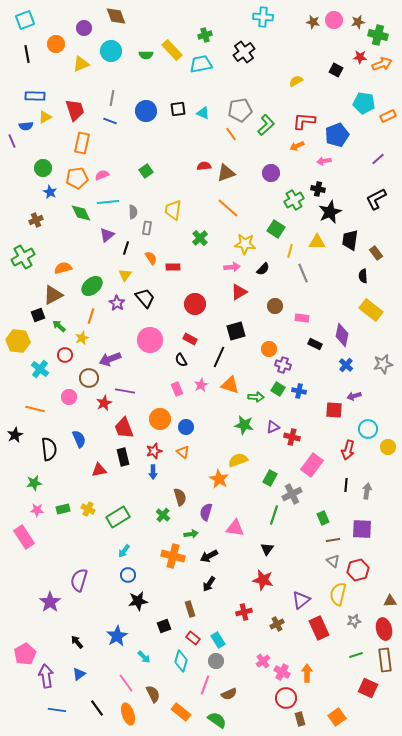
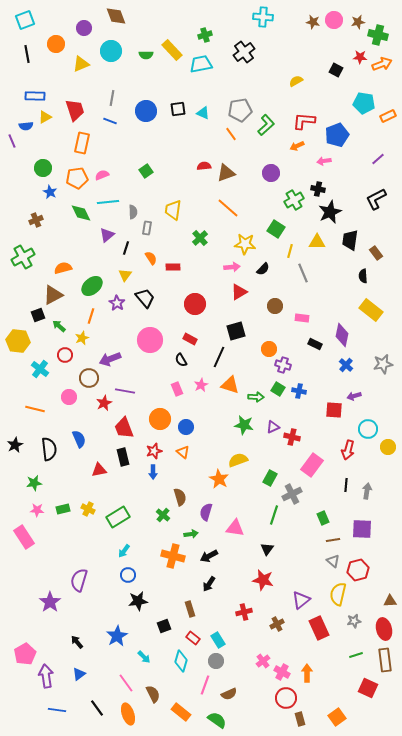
black star at (15, 435): moved 10 px down
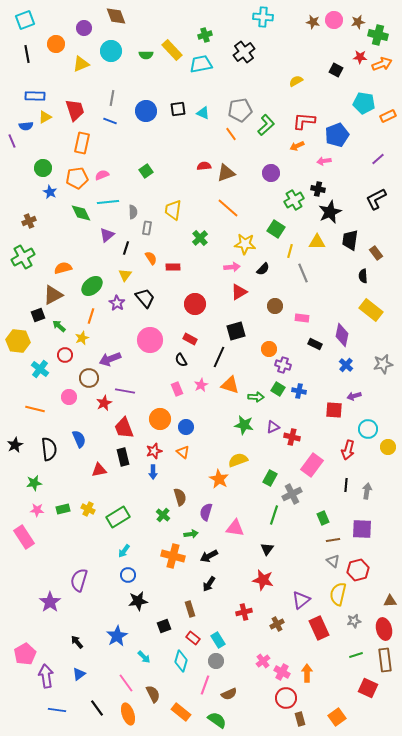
brown cross at (36, 220): moved 7 px left, 1 px down
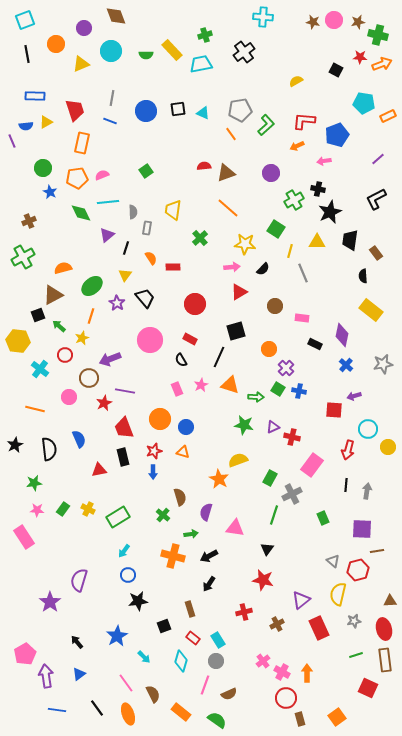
yellow triangle at (45, 117): moved 1 px right, 5 px down
purple cross at (283, 365): moved 3 px right, 3 px down; rotated 28 degrees clockwise
orange triangle at (183, 452): rotated 24 degrees counterclockwise
green rectangle at (63, 509): rotated 40 degrees counterclockwise
brown line at (333, 540): moved 44 px right, 11 px down
